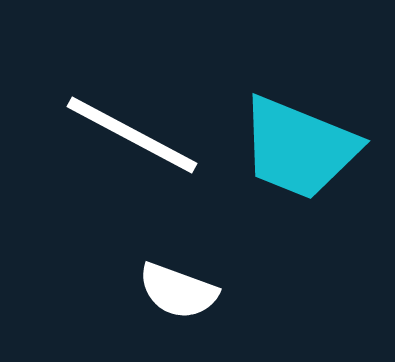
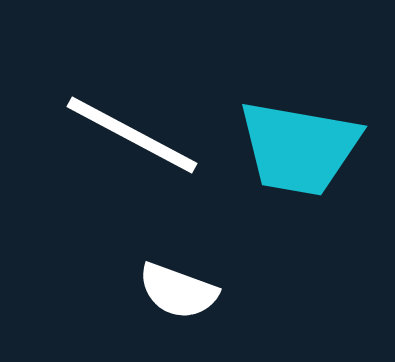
cyan trapezoid: rotated 12 degrees counterclockwise
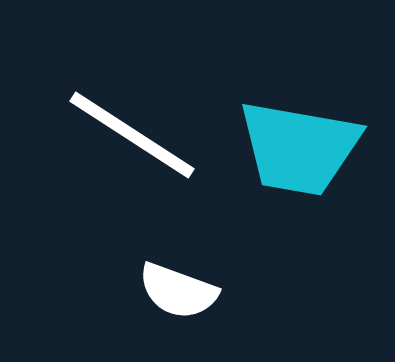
white line: rotated 5 degrees clockwise
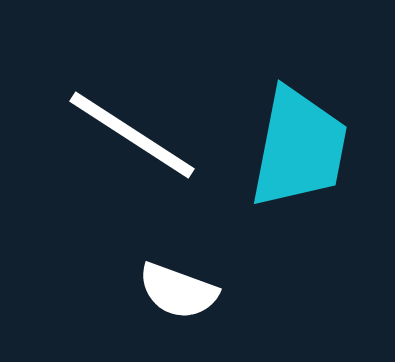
cyan trapezoid: rotated 89 degrees counterclockwise
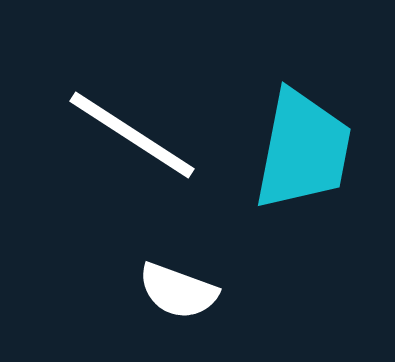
cyan trapezoid: moved 4 px right, 2 px down
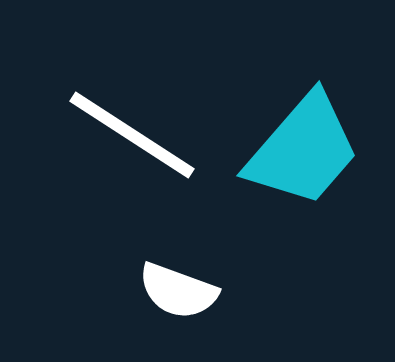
cyan trapezoid: rotated 30 degrees clockwise
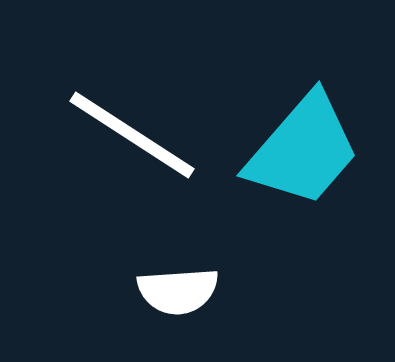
white semicircle: rotated 24 degrees counterclockwise
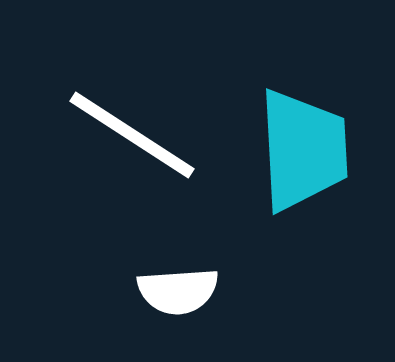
cyan trapezoid: rotated 44 degrees counterclockwise
